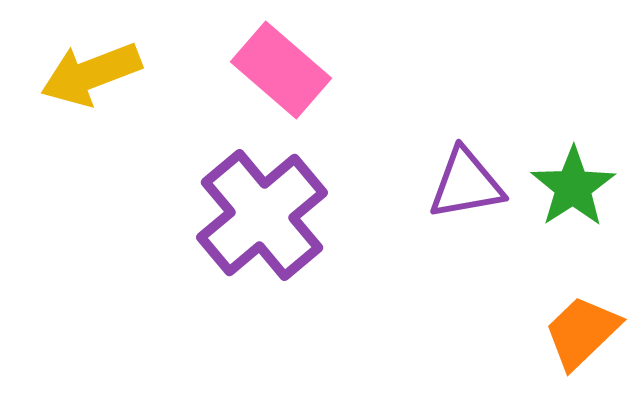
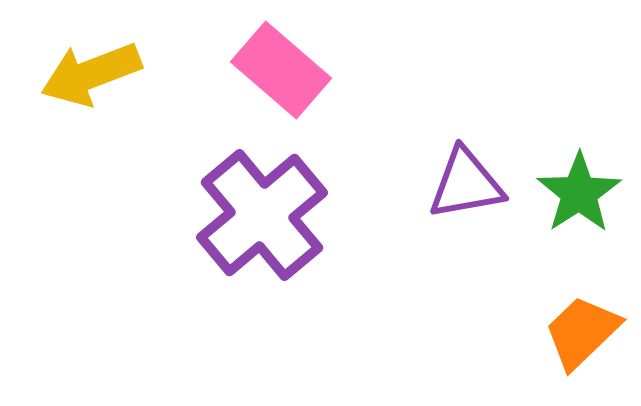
green star: moved 6 px right, 6 px down
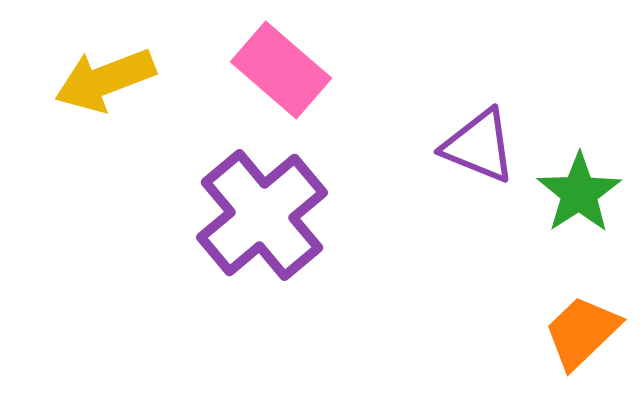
yellow arrow: moved 14 px right, 6 px down
purple triangle: moved 13 px right, 38 px up; rotated 32 degrees clockwise
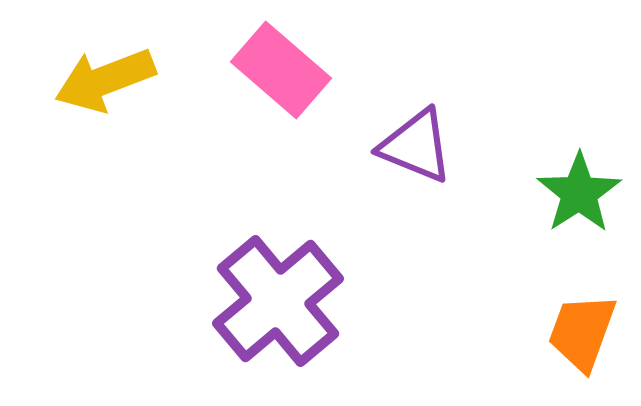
purple triangle: moved 63 px left
purple cross: moved 16 px right, 86 px down
orange trapezoid: rotated 26 degrees counterclockwise
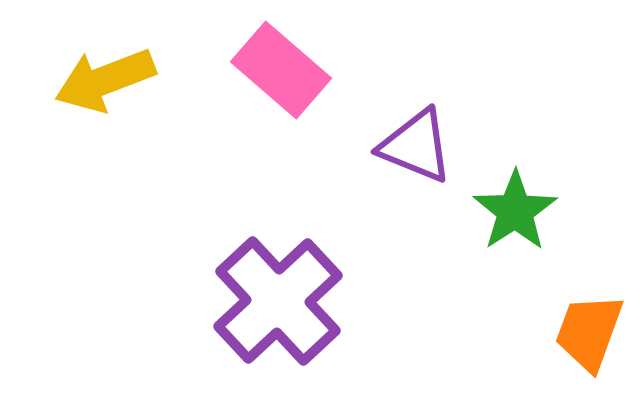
green star: moved 64 px left, 18 px down
purple cross: rotated 3 degrees counterclockwise
orange trapezoid: moved 7 px right
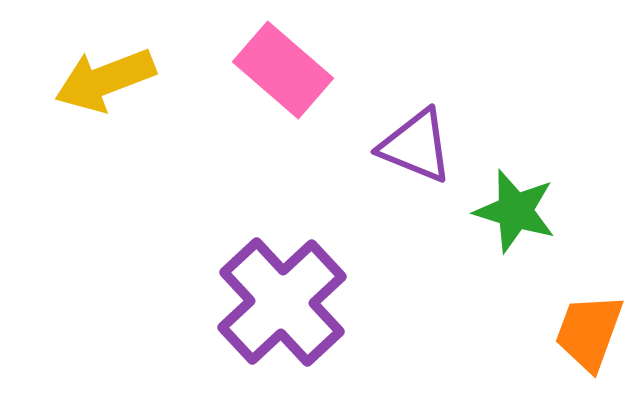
pink rectangle: moved 2 px right
green star: rotated 22 degrees counterclockwise
purple cross: moved 4 px right, 1 px down
